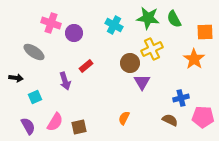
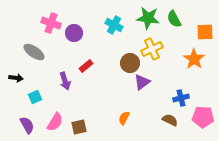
purple triangle: rotated 24 degrees clockwise
purple semicircle: moved 1 px left, 1 px up
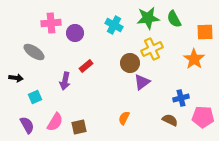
green star: rotated 15 degrees counterclockwise
pink cross: rotated 24 degrees counterclockwise
purple circle: moved 1 px right
purple arrow: rotated 30 degrees clockwise
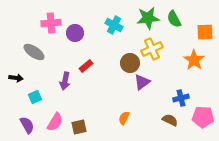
orange star: moved 1 px down
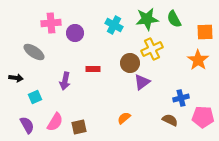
green star: moved 1 px left, 1 px down
orange star: moved 4 px right
red rectangle: moved 7 px right, 3 px down; rotated 40 degrees clockwise
orange semicircle: rotated 24 degrees clockwise
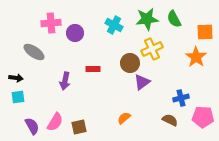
orange star: moved 2 px left, 3 px up
cyan square: moved 17 px left; rotated 16 degrees clockwise
purple semicircle: moved 5 px right, 1 px down
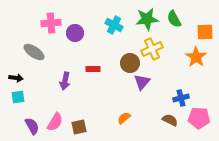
purple triangle: rotated 12 degrees counterclockwise
pink pentagon: moved 4 px left, 1 px down
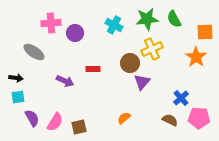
purple arrow: rotated 78 degrees counterclockwise
blue cross: rotated 28 degrees counterclockwise
purple semicircle: moved 8 px up
